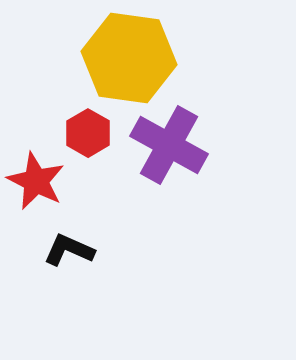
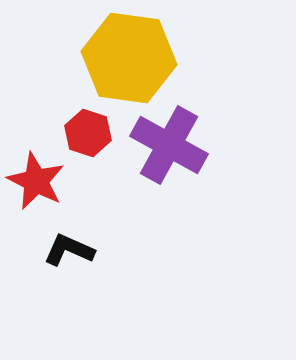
red hexagon: rotated 12 degrees counterclockwise
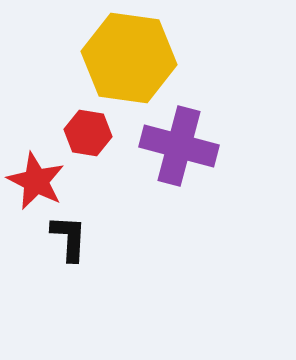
red hexagon: rotated 9 degrees counterclockwise
purple cross: moved 10 px right, 1 px down; rotated 14 degrees counterclockwise
black L-shape: moved 12 px up; rotated 69 degrees clockwise
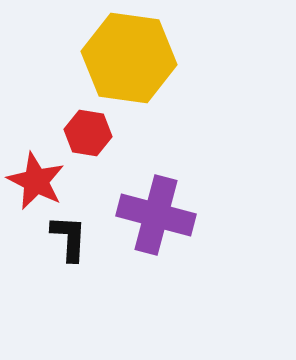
purple cross: moved 23 px left, 69 px down
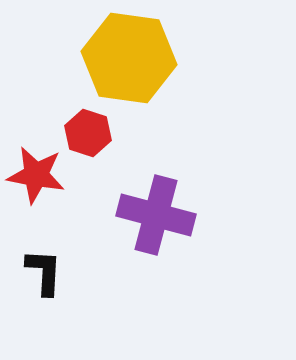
red hexagon: rotated 9 degrees clockwise
red star: moved 6 px up; rotated 16 degrees counterclockwise
black L-shape: moved 25 px left, 34 px down
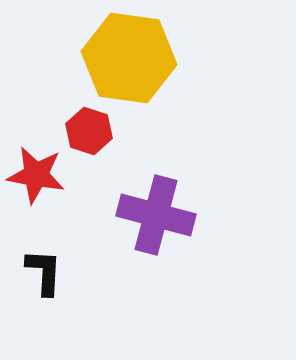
red hexagon: moved 1 px right, 2 px up
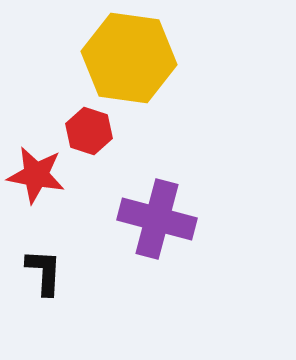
purple cross: moved 1 px right, 4 px down
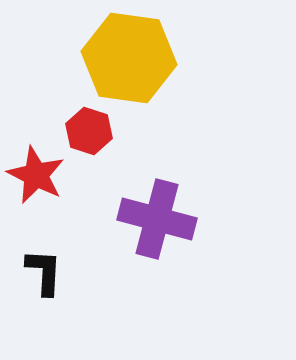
red star: rotated 16 degrees clockwise
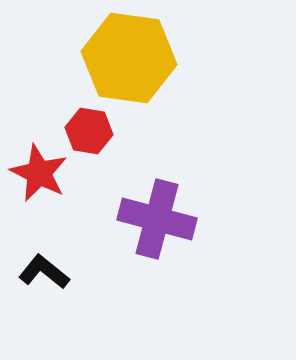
red hexagon: rotated 9 degrees counterclockwise
red star: moved 3 px right, 2 px up
black L-shape: rotated 54 degrees counterclockwise
